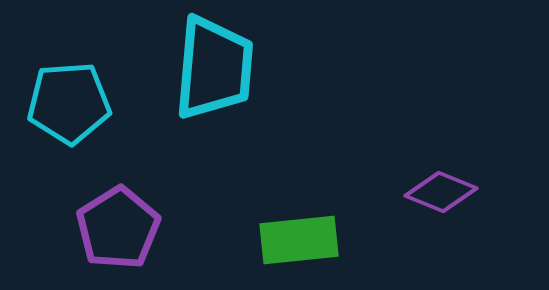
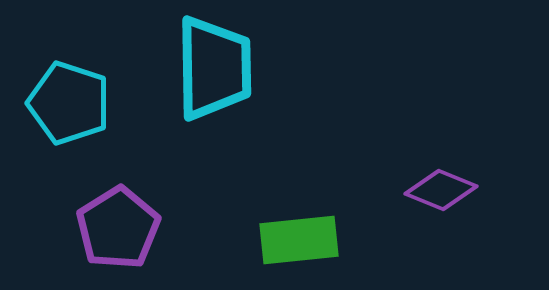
cyan trapezoid: rotated 6 degrees counterclockwise
cyan pentagon: rotated 22 degrees clockwise
purple diamond: moved 2 px up
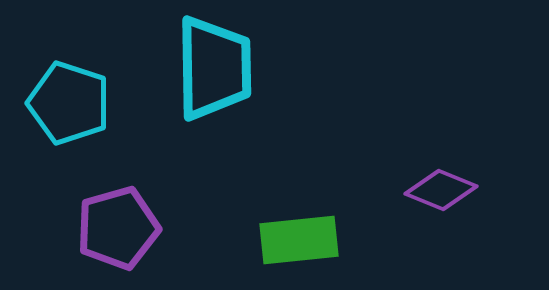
purple pentagon: rotated 16 degrees clockwise
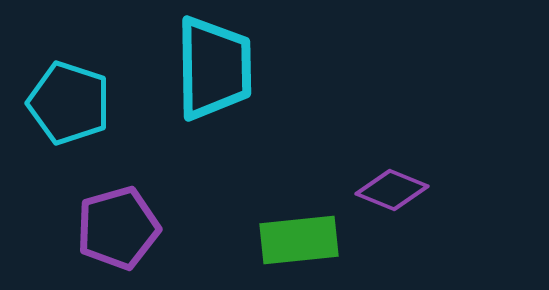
purple diamond: moved 49 px left
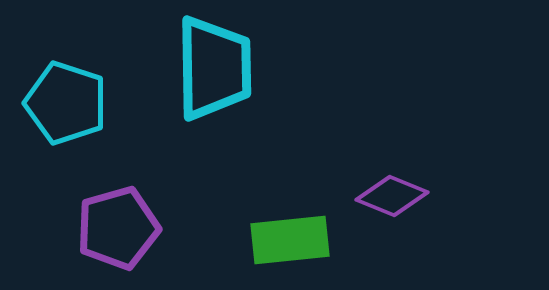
cyan pentagon: moved 3 px left
purple diamond: moved 6 px down
green rectangle: moved 9 px left
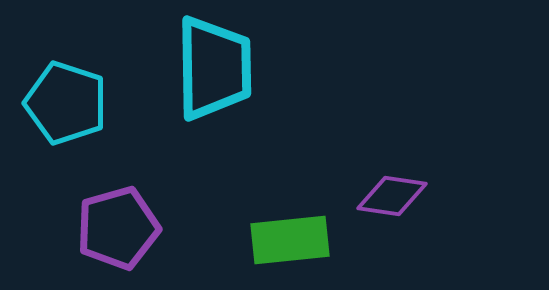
purple diamond: rotated 14 degrees counterclockwise
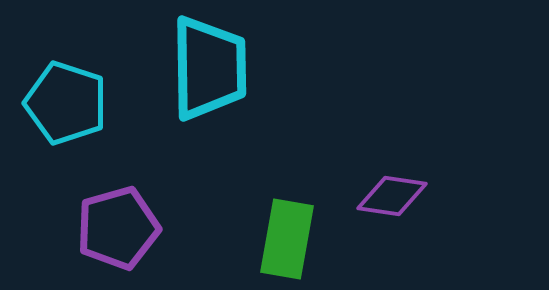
cyan trapezoid: moved 5 px left
green rectangle: moved 3 px left, 1 px up; rotated 74 degrees counterclockwise
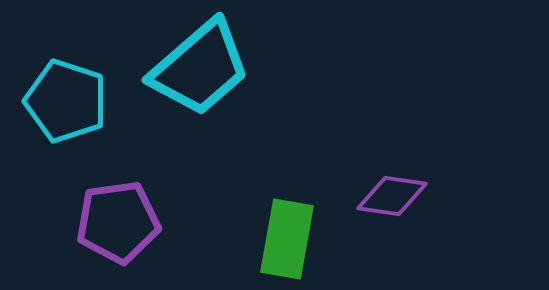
cyan trapezoid: moved 9 px left; rotated 50 degrees clockwise
cyan pentagon: moved 2 px up
purple pentagon: moved 6 px up; rotated 8 degrees clockwise
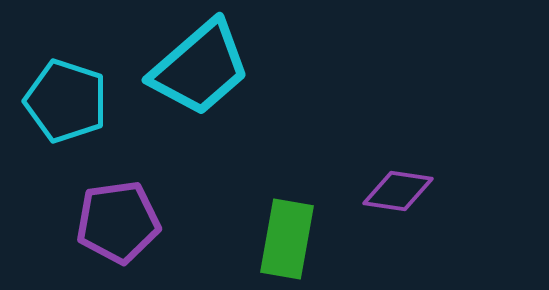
purple diamond: moved 6 px right, 5 px up
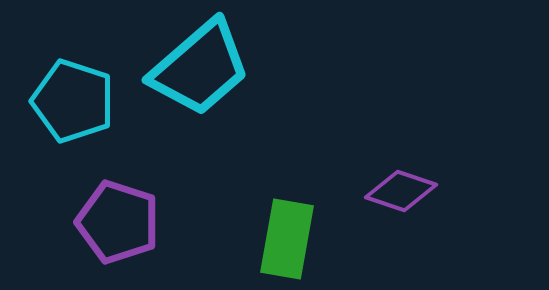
cyan pentagon: moved 7 px right
purple diamond: moved 3 px right; rotated 10 degrees clockwise
purple pentagon: rotated 26 degrees clockwise
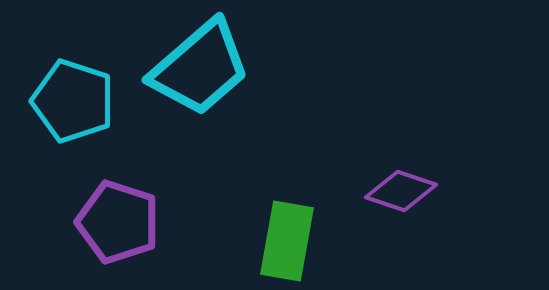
green rectangle: moved 2 px down
